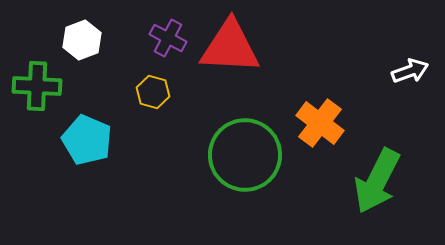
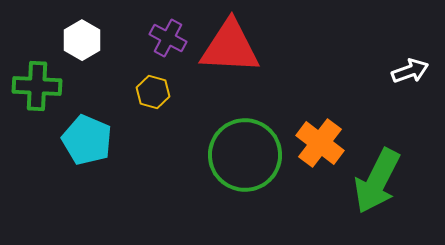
white hexagon: rotated 9 degrees counterclockwise
orange cross: moved 20 px down
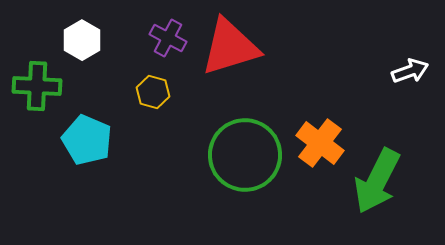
red triangle: rotated 20 degrees counterclockwise
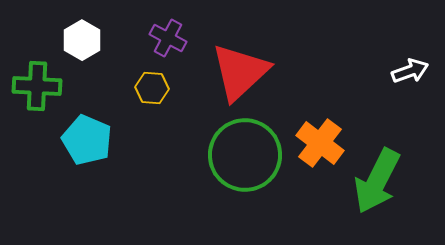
red triangle: moved 10 px right, 25 px down; rotated 26 degrees counterclockwise
yellow hexagon: moved 1 px left, 4 px up; rotated 12 degrees counterclockwise
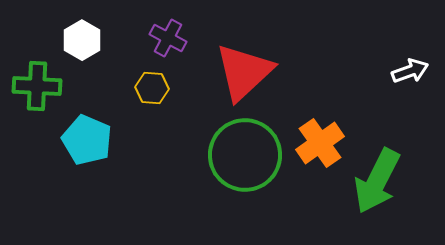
red triangle: moved 4 px right
orange cross: rotated 18 degrees clockwise
